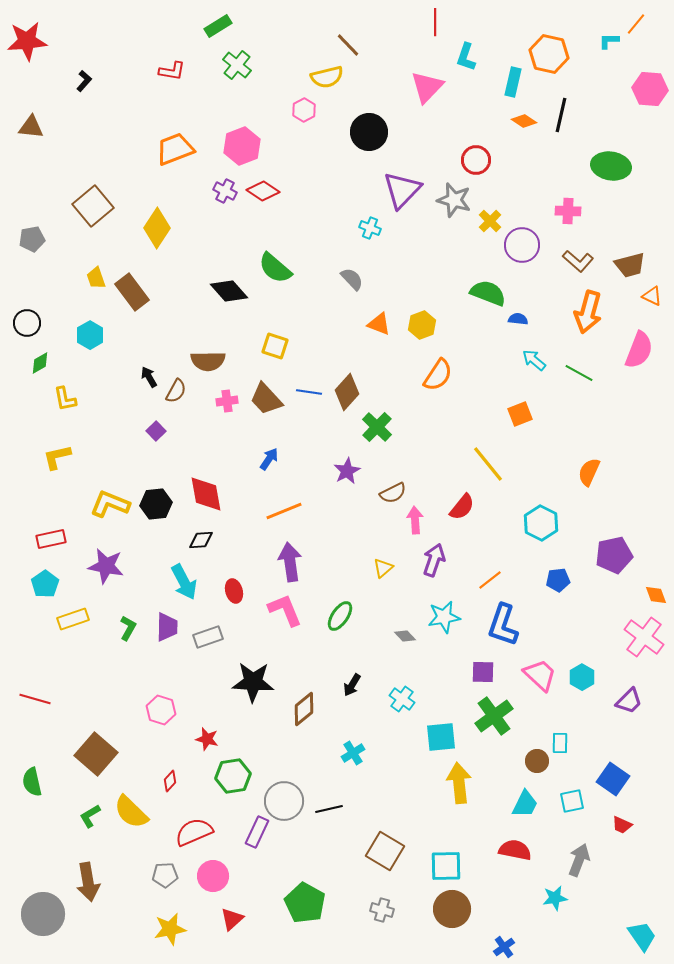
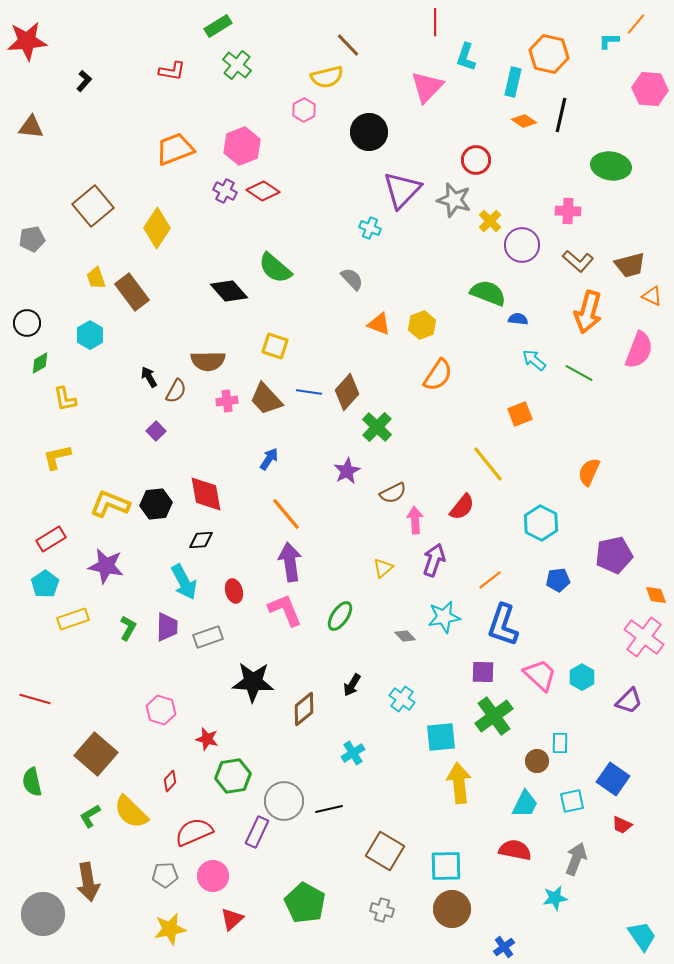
orange line at (284, 511): moved 2 px right, 3 px down; rotated 72 degrees clockwise
red rectangle at (51, 539): rotated 20 degrees counterclockwise
gray arrow at (579, 860): moved 3 px left, 1 px up
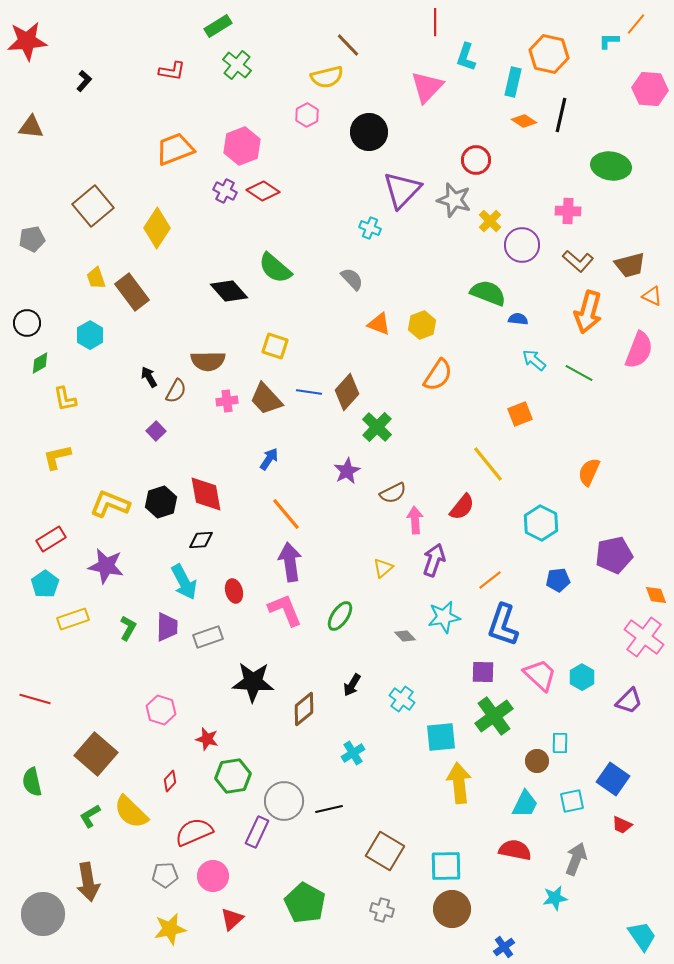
pink hexagon at (304, 110): moved 3 px right, 5 px down
black hexagon at (156, 504): moved 5 px right, 2 px up; rotated 12 degrees counterclockwise
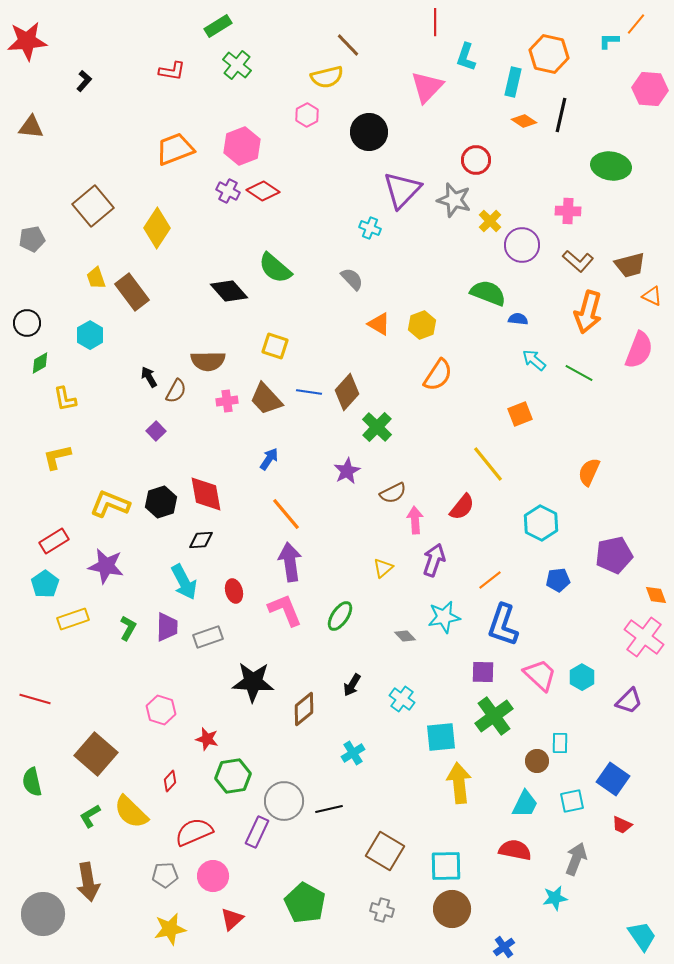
purple cross at (225, 191): moved 3 px right
orange triangle at (379, 324): rotated 10 degrees clockwise
red rectangle at (51, 539): moved 3 px right, 2 px down
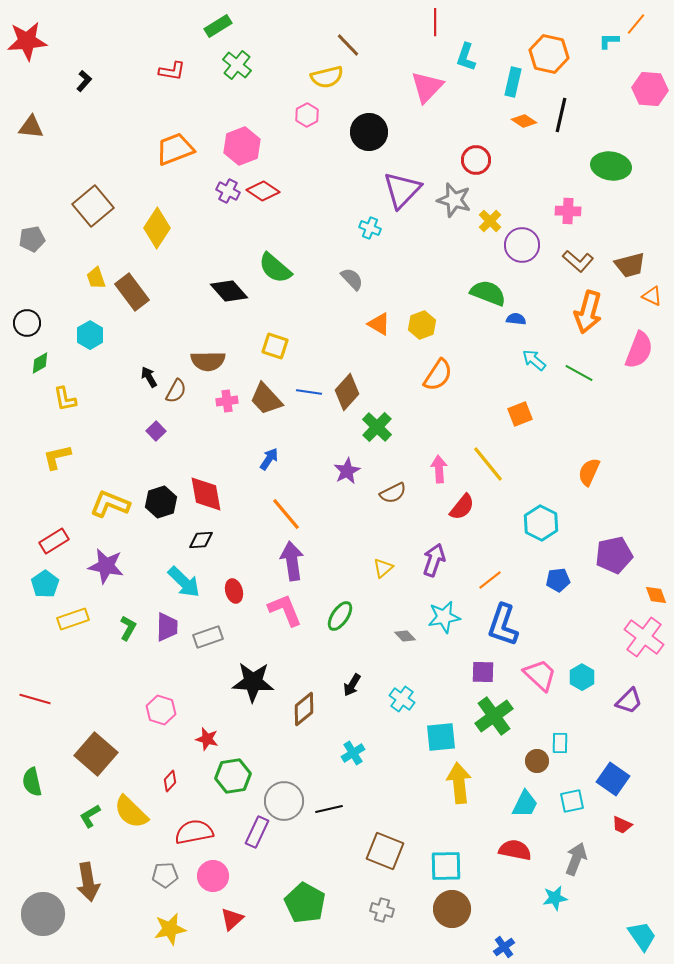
blue semicircle at (518, 319): moved 2 px left
pink arrow at (415, 520): moved 24 px right, 51 px up
purple arrow at (290, 562): moved 2 px right, 1 px up
cyan arrow at (184, 582): rotated 18 degrees counterclockwise
red semicircle at (194, 832): rotated 12 degrees clockwise
brown square at (385, 851): rotated 9 degrees counterclockwise
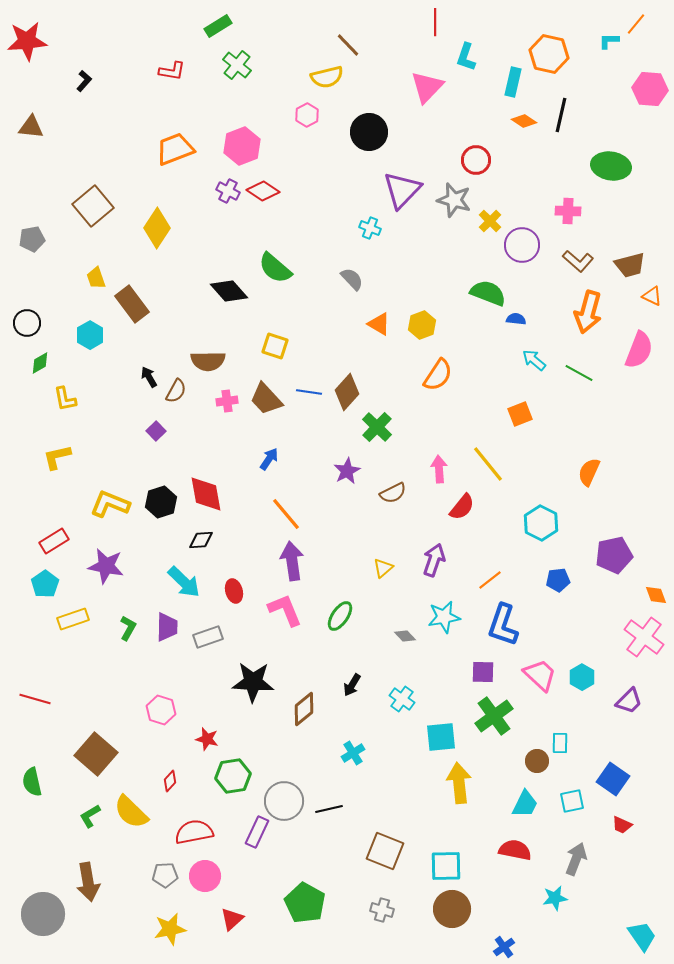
brown rectangle at (132, 292): moved 12 px down
pink circle at (213, 876): moved 8 px left
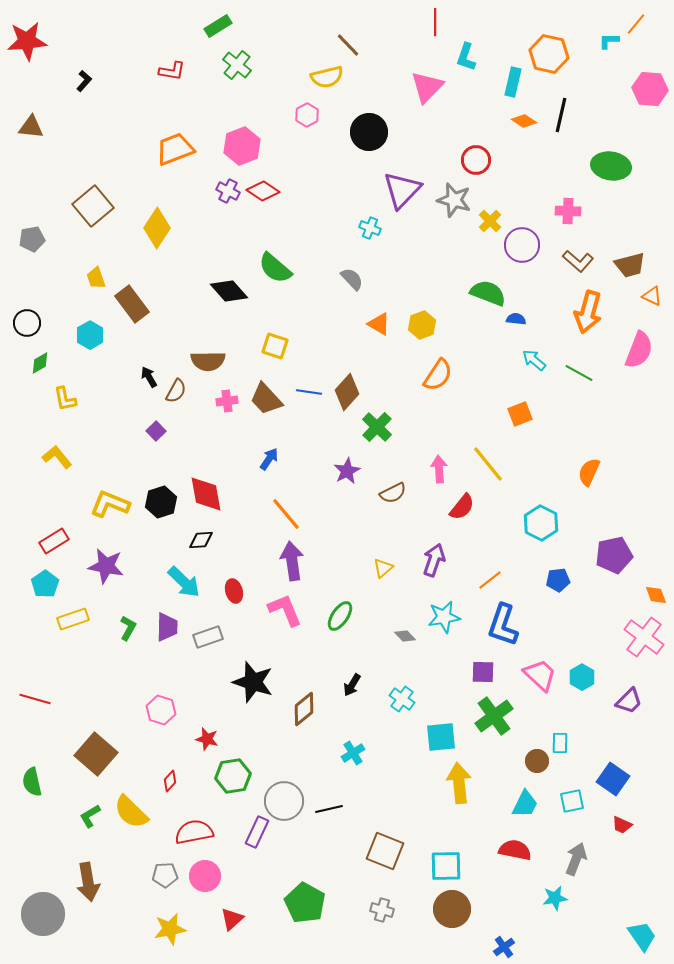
yellow L-shape at (57, 457): rotated 64 degrees clockwise
black star at (253, 682): rotated 15 degrees clockwise
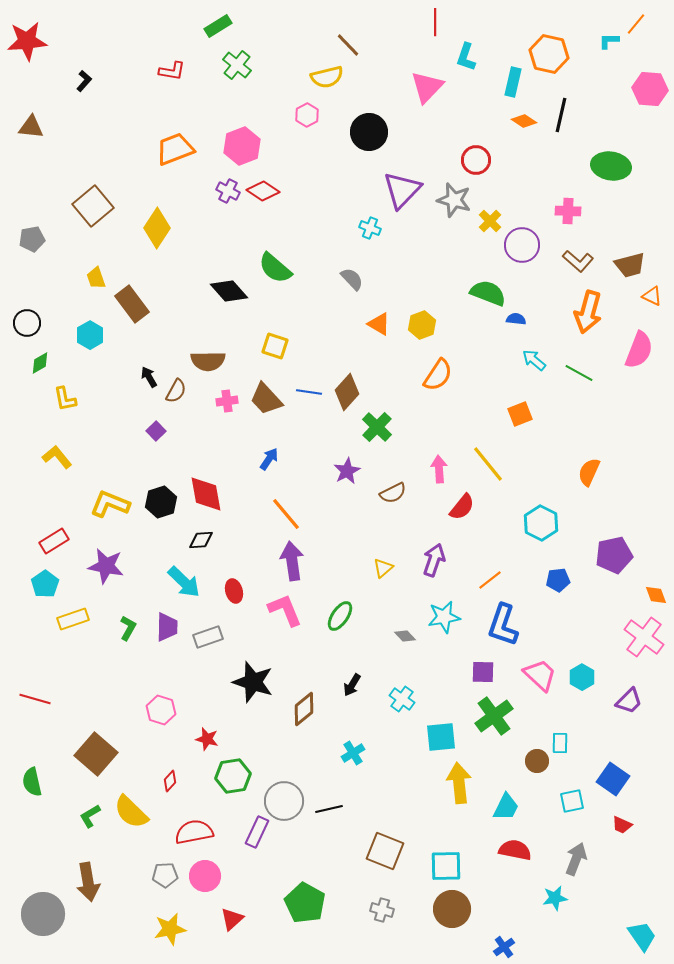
cyan trapezoid at (525, 804): moved 19 px left, 3 px down
